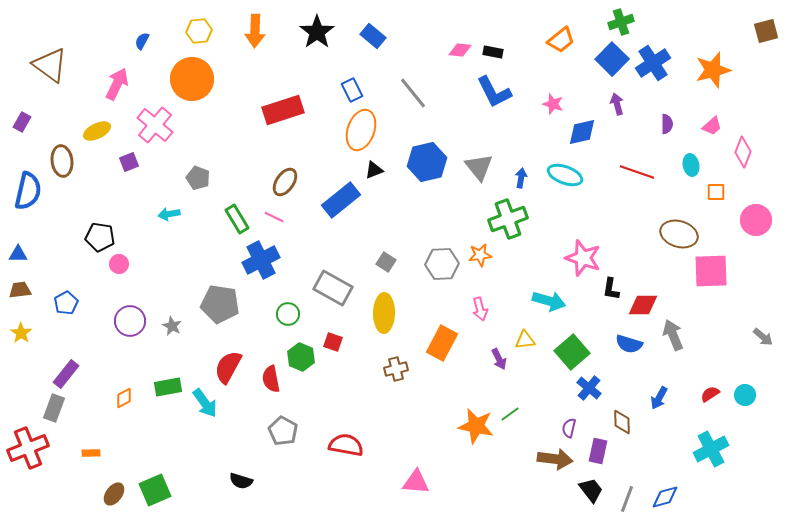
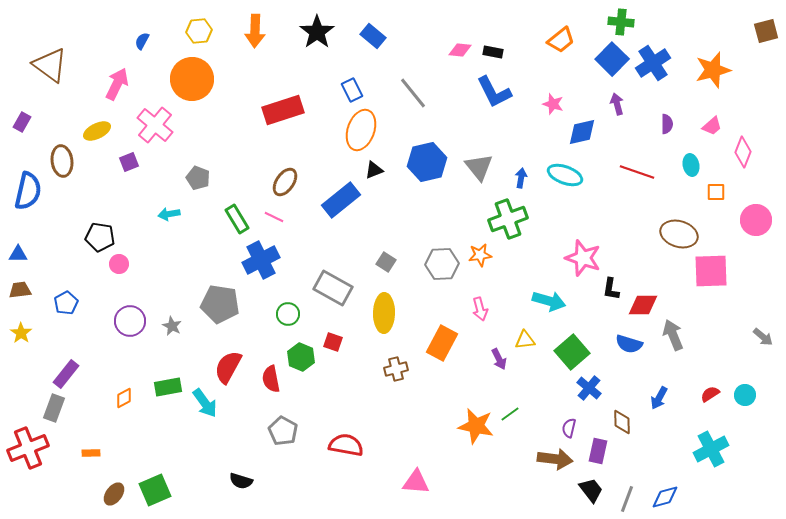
green cross at (621, 22): rotated 25 degrees clockwise
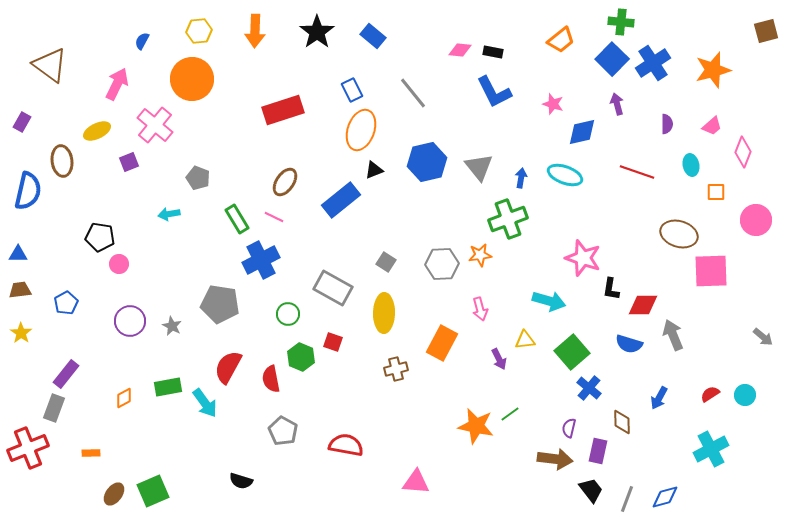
green square at (155, 490): moved 2 px left, 1 px down
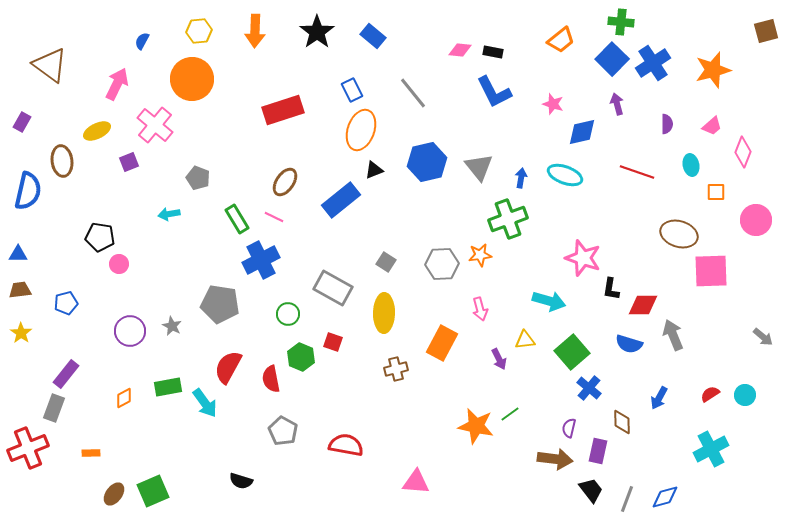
blue pentagon at (66, 303): rotated 15 degrees clockwise
purple circle at (130, 321): moved 10 px down
